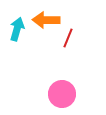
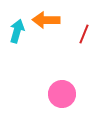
cyan arrow: moved 2 px down
red line: moved 16 px right, 4 px up
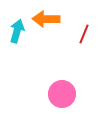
orange arrow: moved 1 px up
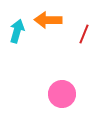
orange arrow: moved 2 px right, 1 px down
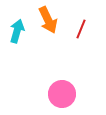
orange arrow: rotated 116 degrees counterclockwise
red line: moved 3 px left, 5 px up
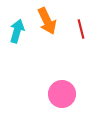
orange arrow: moved 1 px left, 1 px down
red line: rotated 36 degrees counterclockwise
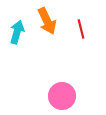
cyan arrow: moved 1 px down
pink circle: moved 2 px down
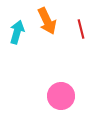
pink circle: moved 1 px left
